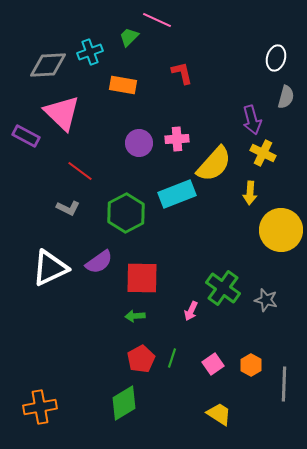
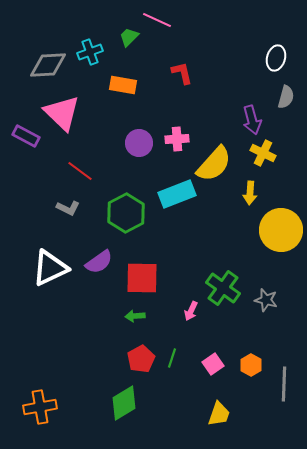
yellow trapezoid: rotated 76 degrees clockwise
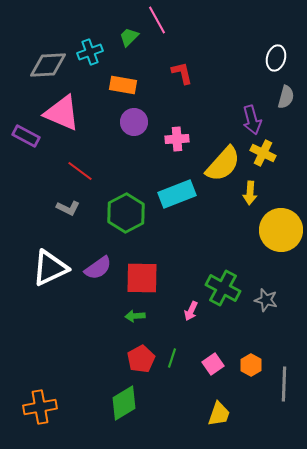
pink line: rotated 36 degrees clockwise
pink triangle: rotated 21 degrees counterclockwise
purple circle: moved 5 px left, 21 px up
yellow semicircle: moved 9 px right
purple semicircle: moved 1 px left, 6 px down
green cross: rotated 8 degrees counterclockwise
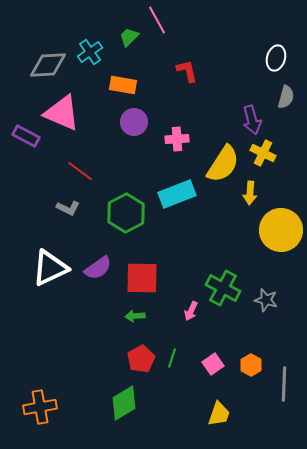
cyan cross: rotated 15 degrees counterclockwise
red L-shape: moved 5 px right, 2 px up
yellow semicircle: rotated 9 degrees counterclockwise
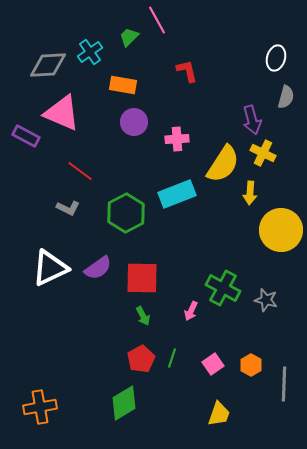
green arrow: moved 8 px right; rotated 114 degrees counterclockwise
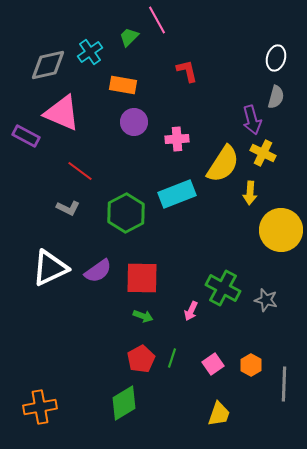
gray diamond: rotated 9 degrees counterclockwise
gray semicircle: moved 10 px left
purple semicircle: moved 3 px down
green arrow: rotated 42 degrees counterclockwise
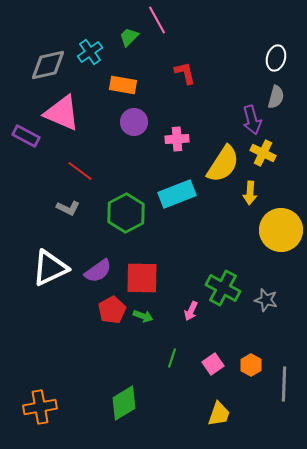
red L-shape: moved 2 px left, 2 px down
red pentagon: moved 29 px left, 49 px up
